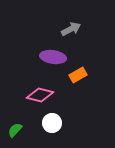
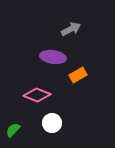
pink diamond: moved 3 px left; rotated 8 degrees clockwise
green semicircle: moved 2 px left
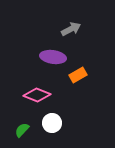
green semicircle: moved 9 px right
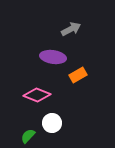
green semicircle: moved 6 px right, 6 px down
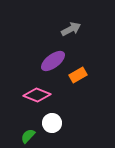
purple ellipse: moved 4 px down; rotated 45 degrees counterclockwise
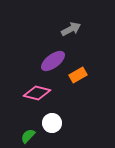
pink diamond: moved 2 px up; rotated 8 degrees counterclockwise
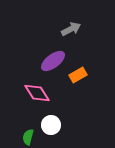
pink diamond: rotated 44 degrees clockwise
white circle: moved 1 px left, 2 px down
green semicircle: moved 1 px down; rotated 28 degrees counterclockwise
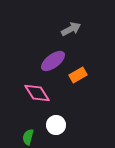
white circle: moved 5 px right
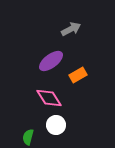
purple ellipse: moved 2 px left
pink diamond: moved 12 px right, 5 px down
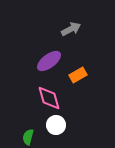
purple ellipse: moved 2 px left
pink diamond: rotated 16 degrees clockwise
